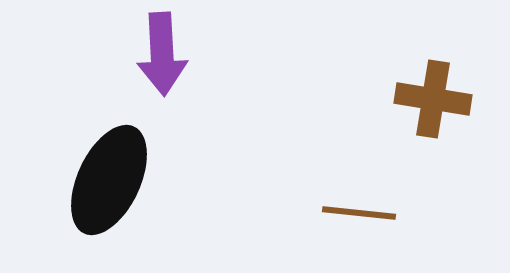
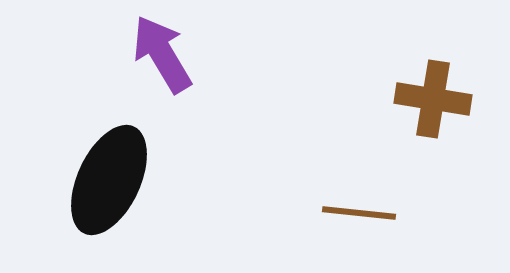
purple arrow: rotated 152 degrees clockwise
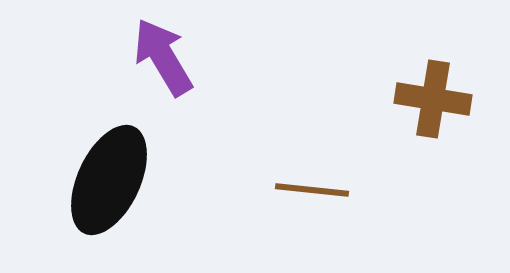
purple arrow: moved 1 px right, 3 px down
brown line: moved 47 px left, 23 px up
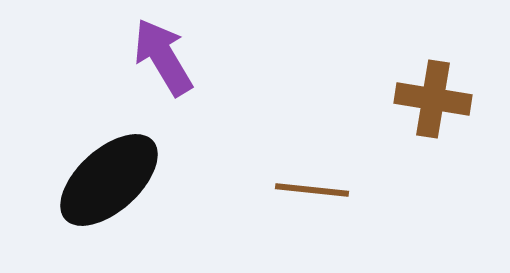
black ellipse: rotated 23 degrees clockwise
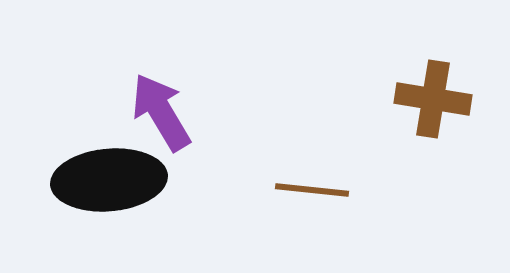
purple arrow: moved 2 px left, 55 px down
black ellipse: rotated 37 degrees clockwise
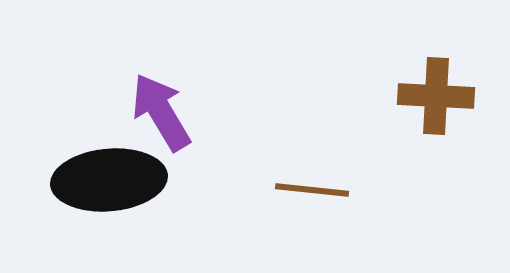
brown cross: moved 3 px right, 3 px up; rotated 6 degrees counterclockwise
